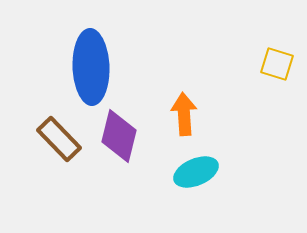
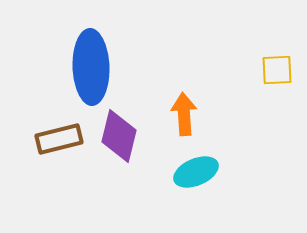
yellow square: moved 6 px down; rotated 20 degrees counterclockwise
brown rectangle: rotated 60 degrees counterclockwise
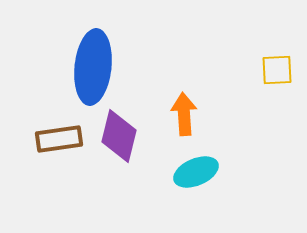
blue ellipse: moved 2 px right; rotated 8 degrees clockwise
brown rectangle: rotated 6 degrees clockwise
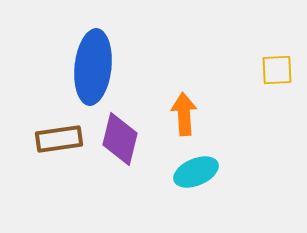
purple diamond: moved 1 px right, 3 px down
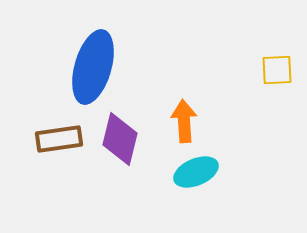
blue ellipse: rotated 10 degrees clockwise
orange arrow: moved 7 px down
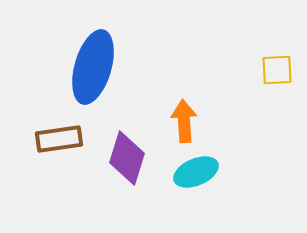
purple diamond: moved 7 px right, 19 px down; rotated 4 degrees clockwise
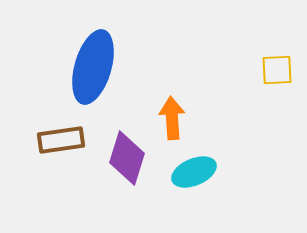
orange arrow: moved 12 px left, 3 px up
brown rectangle: moved 2 px right, 1 px down
cyan ellipse: moved 2 px left
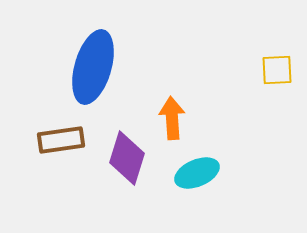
cyan ellipse: moved 3 px right, 1 px down
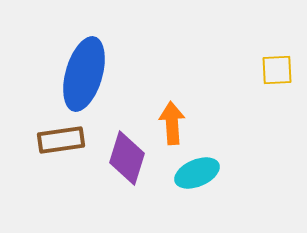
blue ellipse: moved 9 px left, 7 px down
orange arrow: moved 5 px down
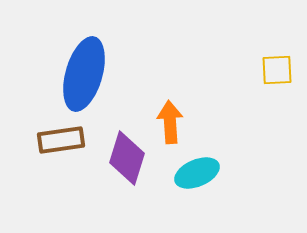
orange arrow: moved 2 px left, 1 px up
